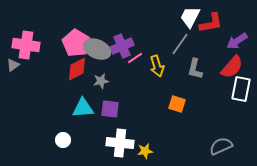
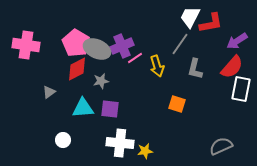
gray triangle: moved 36 px right, 27 px down
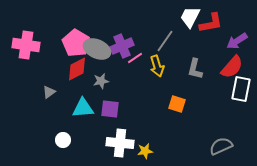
gray line: moved 15 px left, 3 px up
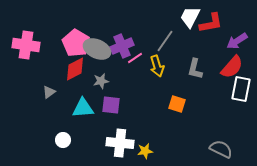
red diamond: moved 2 px left
purple square: moved 1 px right, 4 px up
gray semicircle: moved 3 px down; rotated 50 degrees clockwise
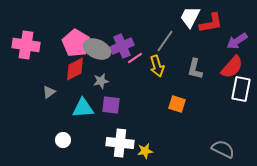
gray semicircle: moved 2 px right
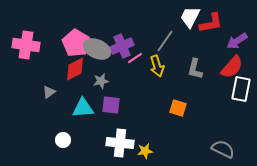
orange square: moved 1 px right, 4 px down
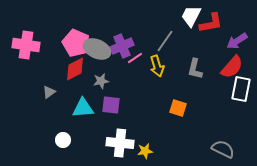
white trapezoid: moved 1 px right, 1 px up
pink pentagon: rotated 8 degrees counterclockwise
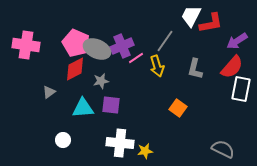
pink line: moved 1 px right
orange square: rotated 18 degrees clockwise
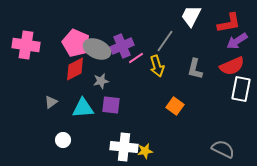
red L-shape: moved 18 px right
red semicircle: moved 1 px up; rotated 25 degrees clockwise
gray triangle: moved 2 px right, 10 px down
orange square: moved 3 px left, 2 px up
white cross: moved 4 px right, 4 px down
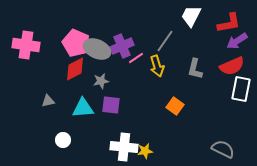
gray triangle: moved 3 px left, 1 px up; rotated 24 degrees clockwise
